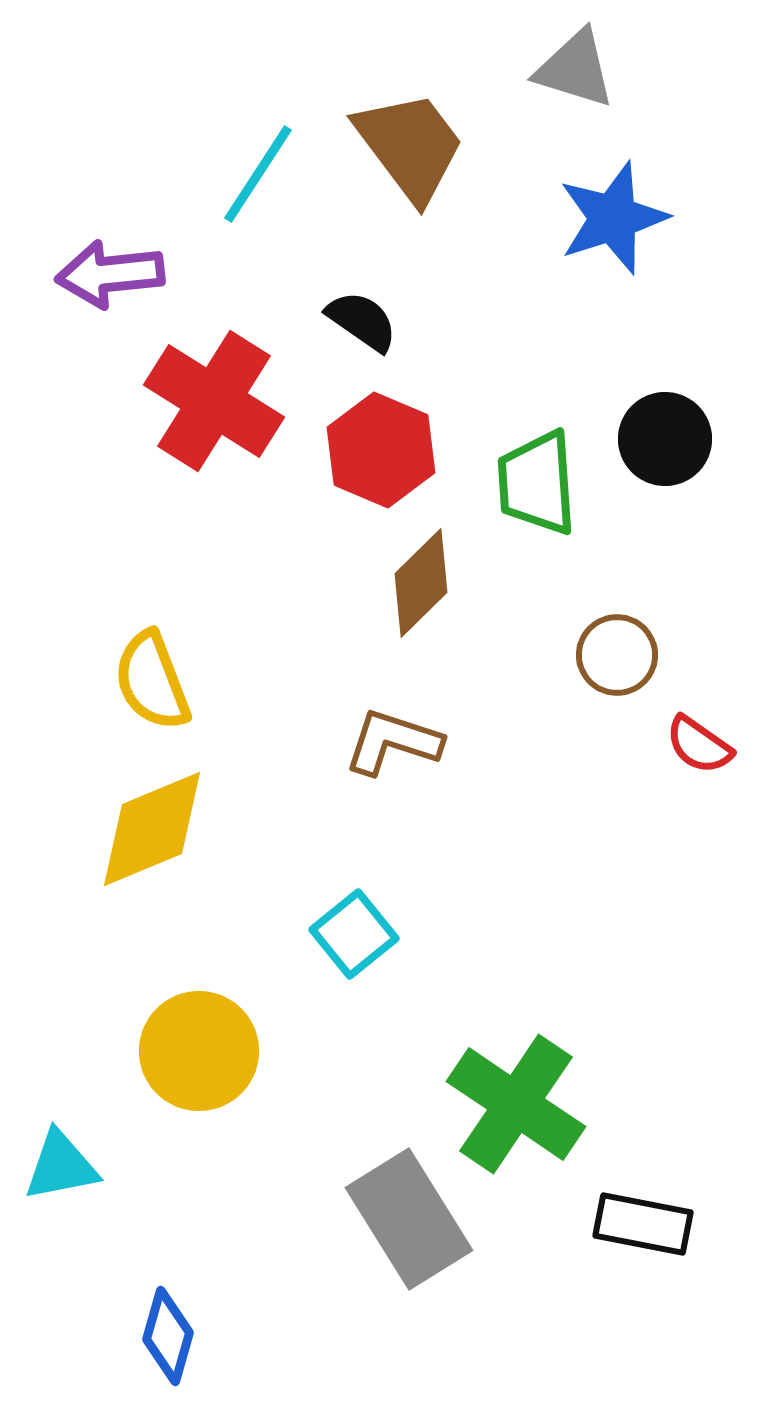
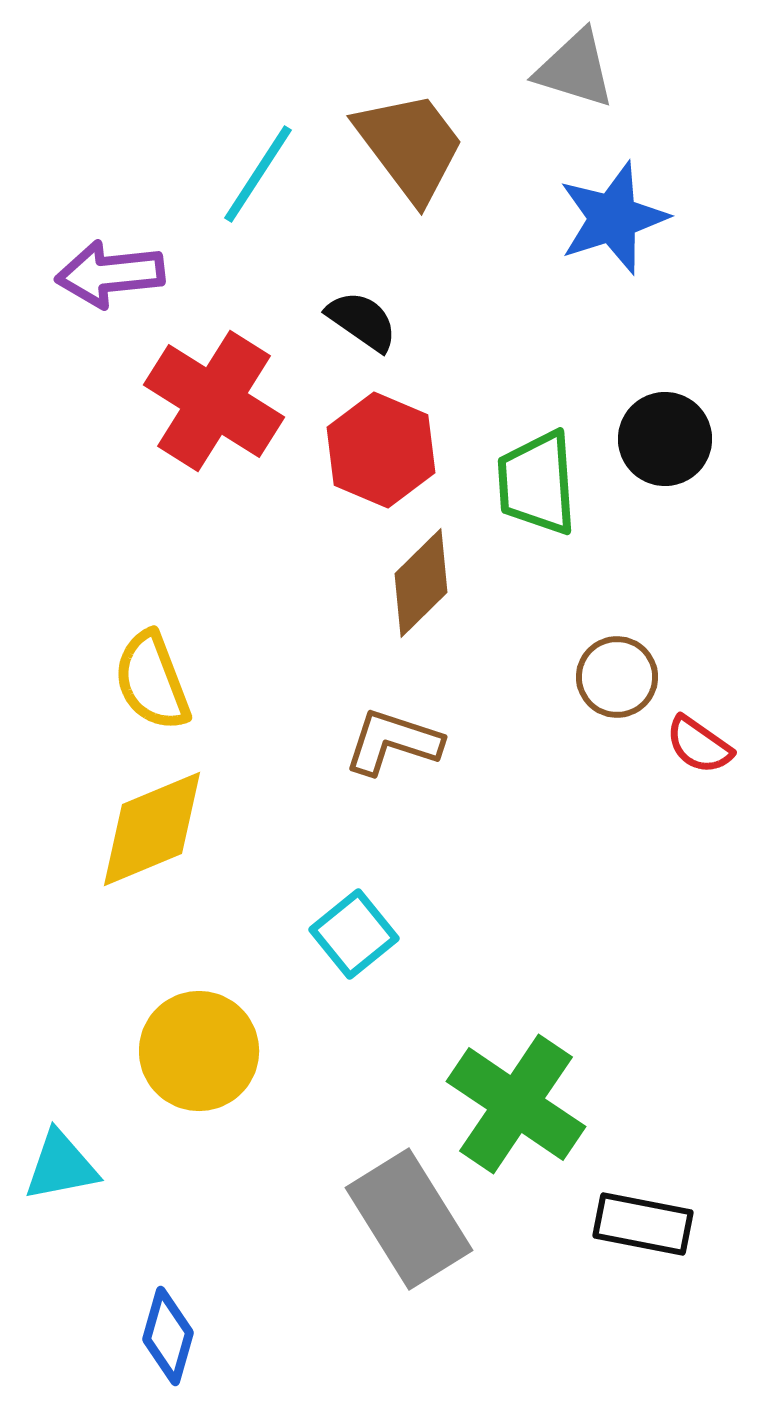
brown circle: moved 22 px down
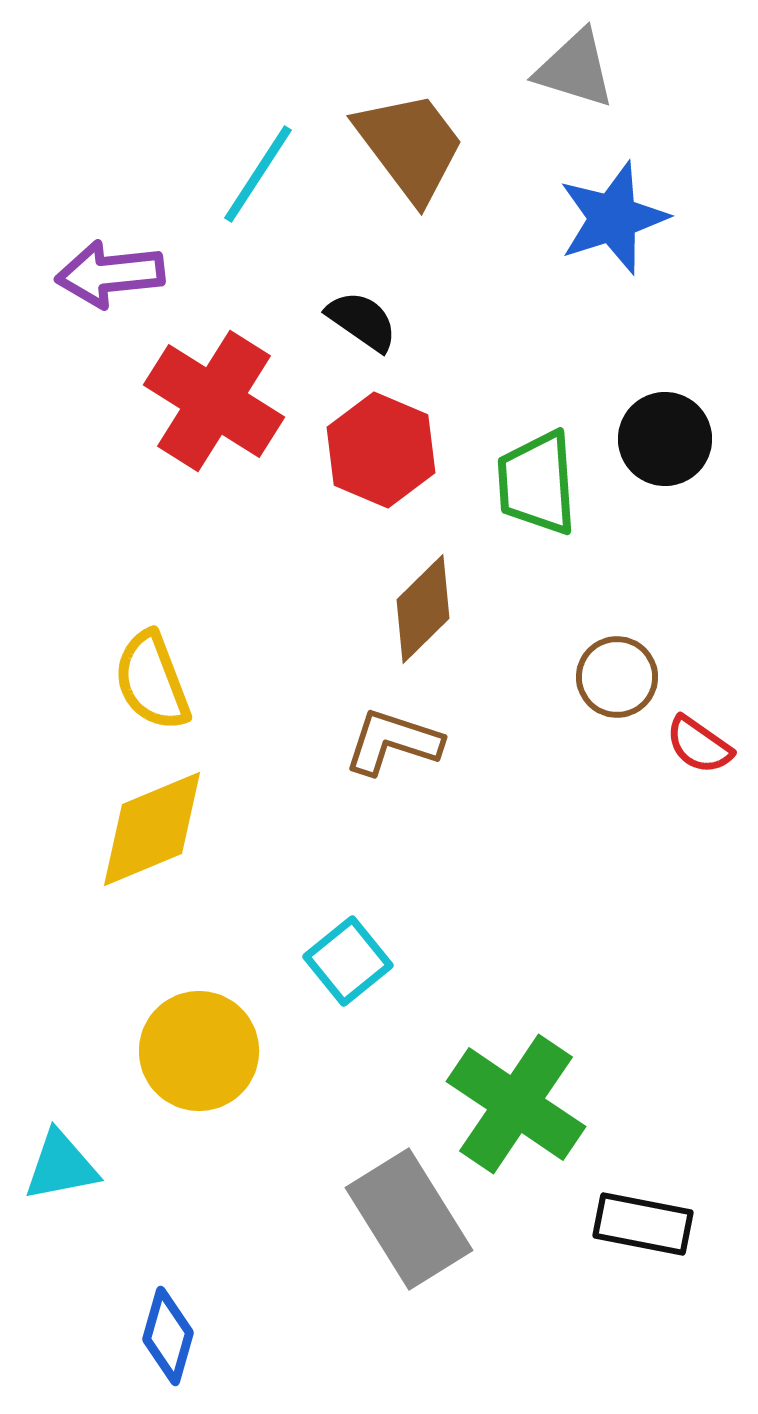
brown diamond: moved 2 px right, 26 px down
cyan square: moved 6 px left, 27 px down
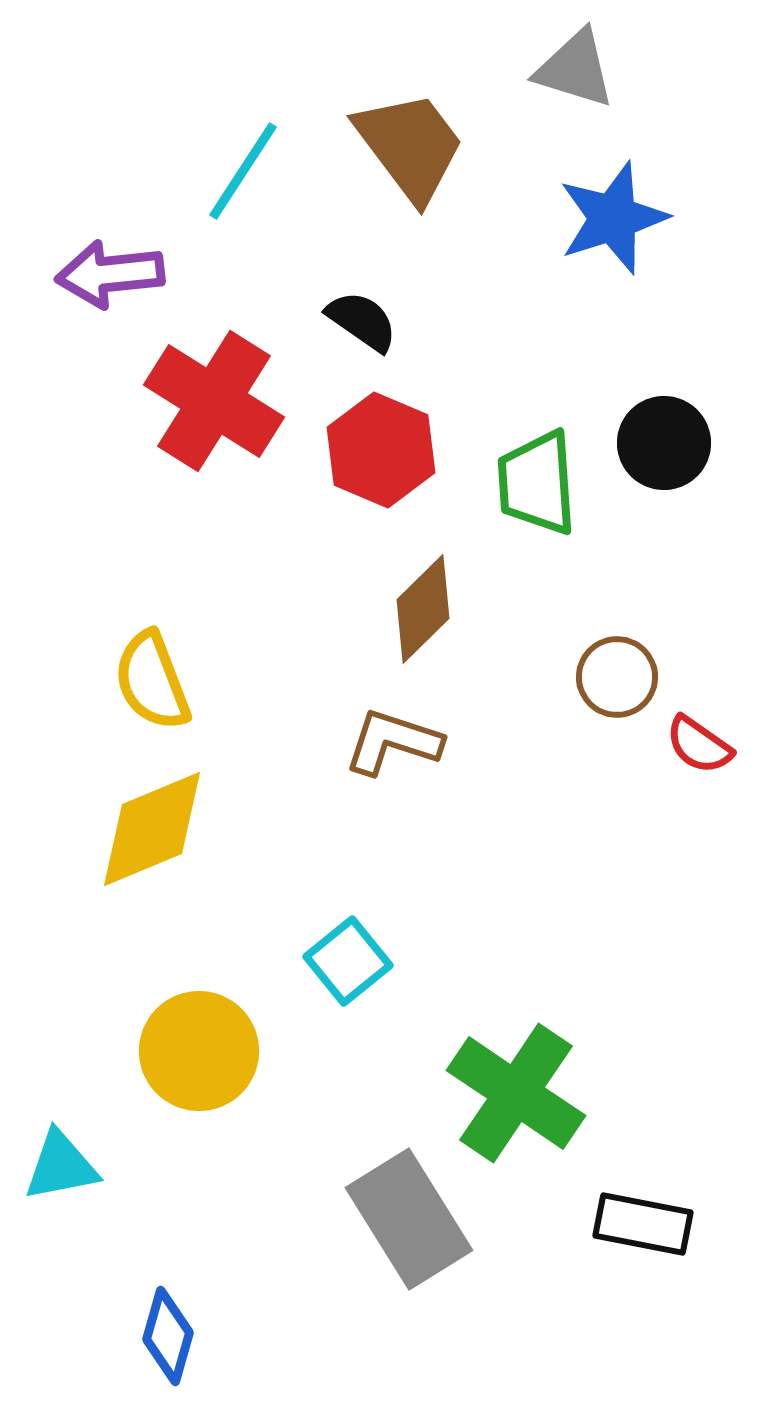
cyan line: moved 15 px left, 3 px up
black circle: moved 1 px left, 4 px down
green cross: moved 11 px up
